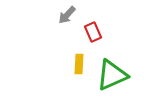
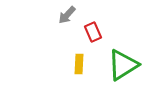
green triangle: moved 11 px right, 10 px up; rotated 8 degrees counterclockwise
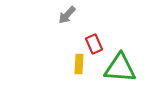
red rectangle: moved 1 px right, 12 px down
green triangle: moved 3 px left, 3 px down; rotated 36 degrees clockwise
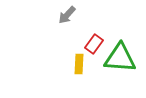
red rectangle: rotated 60 degrees clockwise
green triangle: moved 10 px up
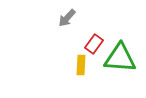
gray arrow: moved 3 px down
yellow rectangle: moved 2 px right, 1 px down
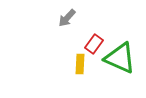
green triangle: rotated 20 degrees clockwise
yellow rectangle: moved 1 px left, 1 px up
